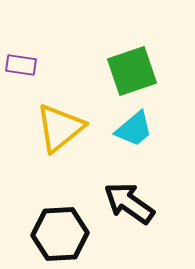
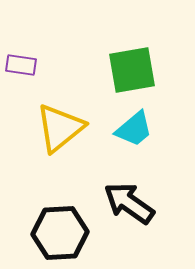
green square: moved 1 px up; rotated 9 degrees clockwise
black hexagon: moved 1 px up
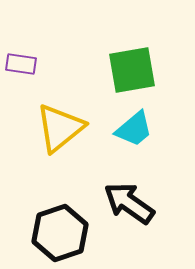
purple rectangle: moved 1 px up
black hexagon: rotated 16 degrees counterclockwise
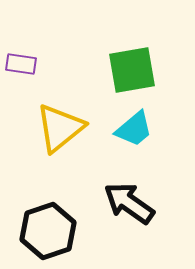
black hexagon: moved 12 px left, 2 px up
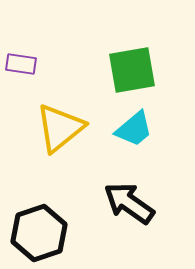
black hexagon: moved 9 px left, 2 px down
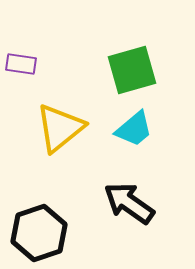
green square: rotated 6 degrees counterclockwise
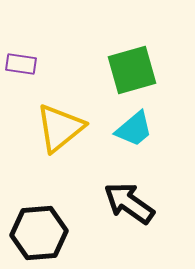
black hexagon: rotated 14 degrees clockwise
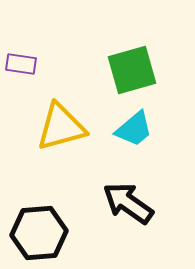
yellow triangle: moved 1 px right, 1 px up; rotated 24 degrees clockwise
black arrow: moved 1 px left
